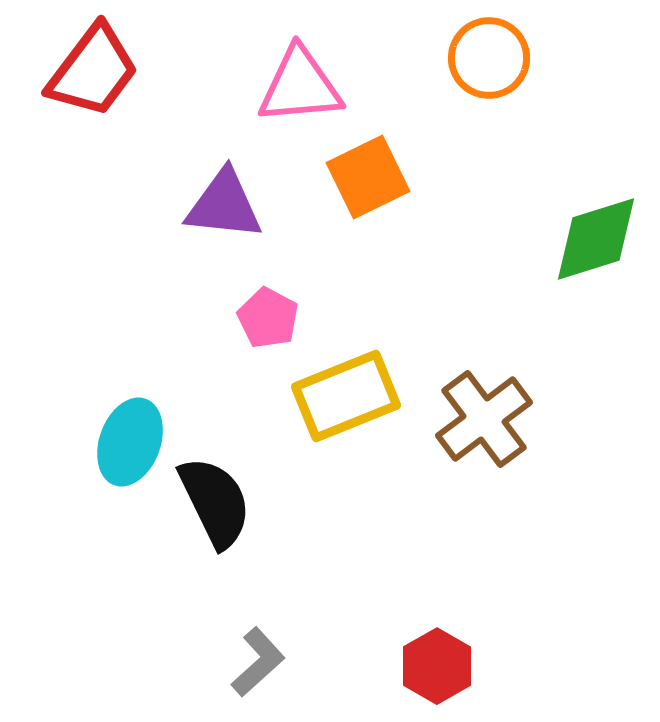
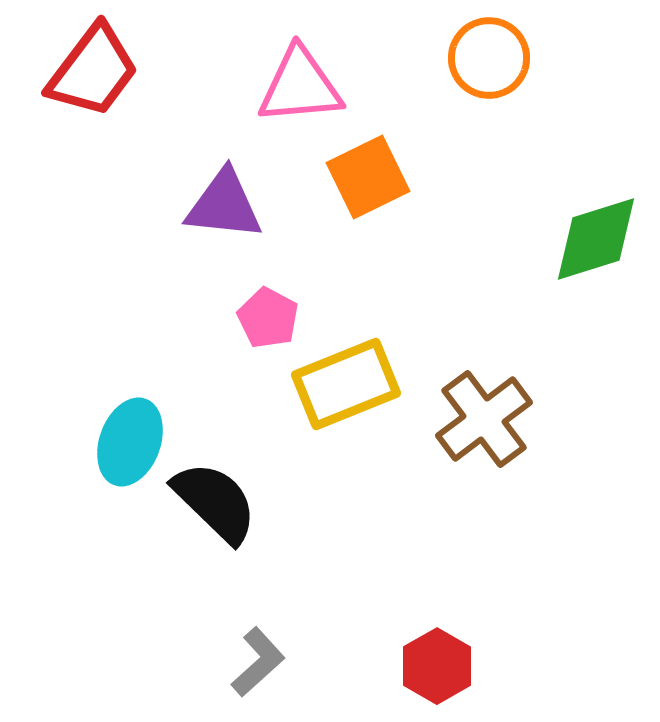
yellow rectangle: moved 12 px up
black semicircle: rotated 20 degrees counterclockwise
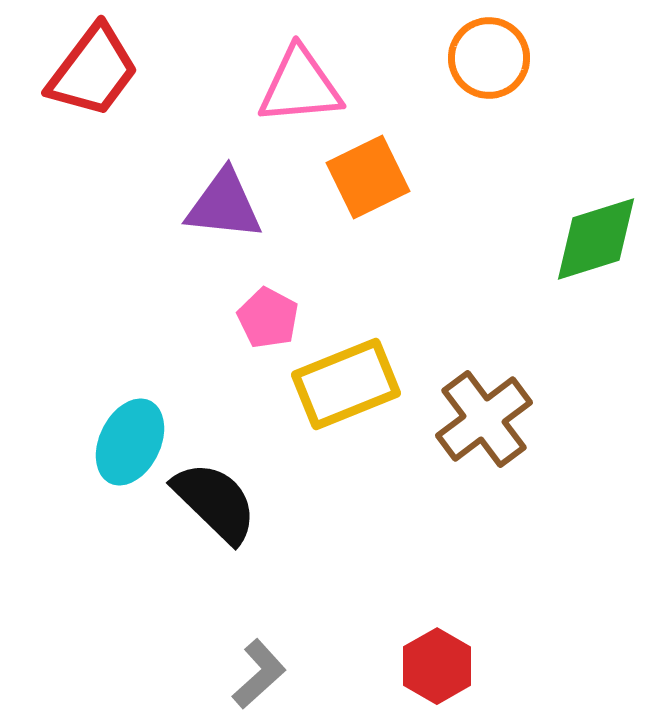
cyan ellipse: rotated 6 degrees clockwise
gray L-shape: moved 1 px right, 12 px down
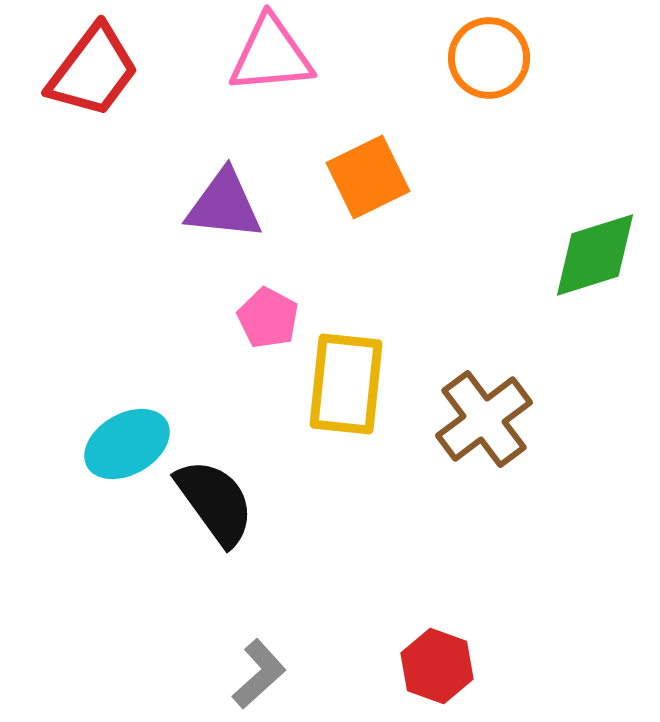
pink triangle: moved 29 px left, 31 px up
green diamond: moved 1 px left, 16 px down
yellow rectangle: rotated 62 degrees counterclockwise
cyan ellipse: moved 3 px left, 2 px down; rotated 34 degrees clockwise
black semicircle: rotated 10 degrees clockwise
red hexagon: rotated 10 degrees counterclockwise
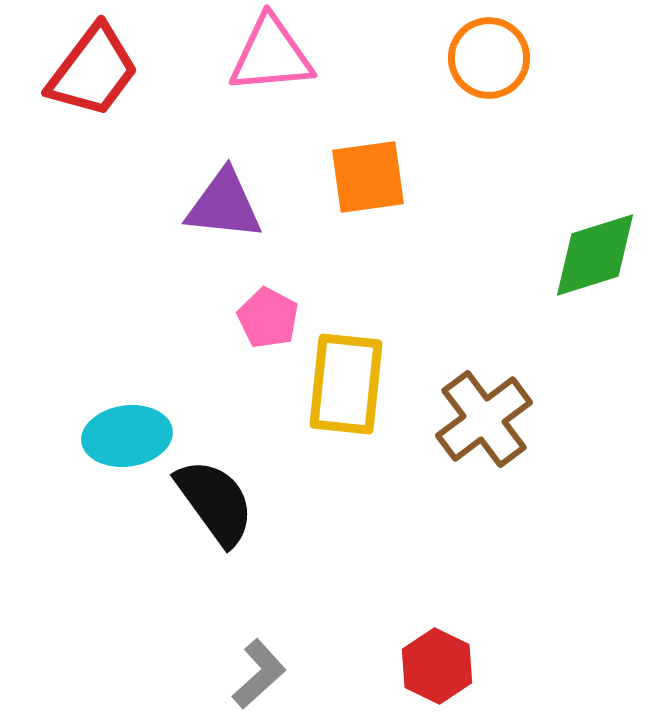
orange square: rotated 18 degrees clockwise
cyan ellipse: moved 8 px up; rotated 22 degrees clockwise
red hexagon: rotated 6 degrees clockwise
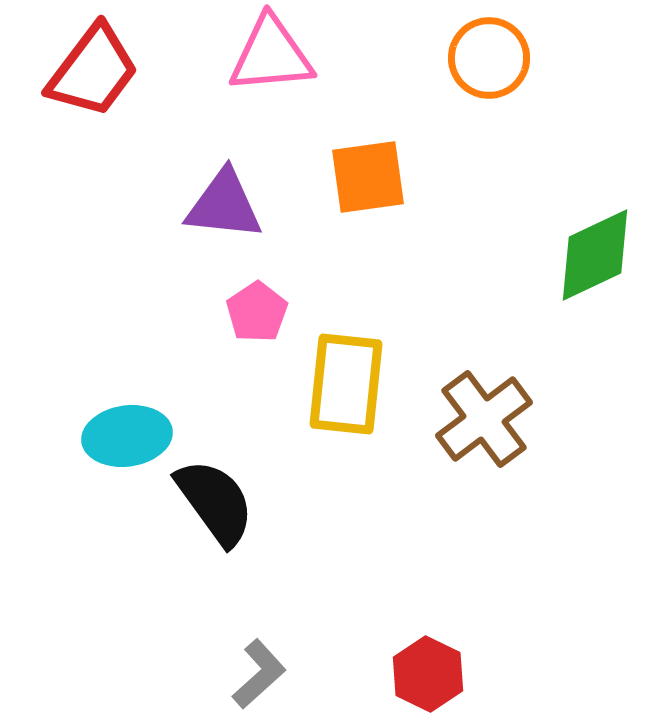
green diamond: rotated 8 degrees counterclockwise
pink pentagon: moved 11 px left, 6 px up; rotated 10 degrees clockwise
red hexagon: moved 9 px left, 8 px down
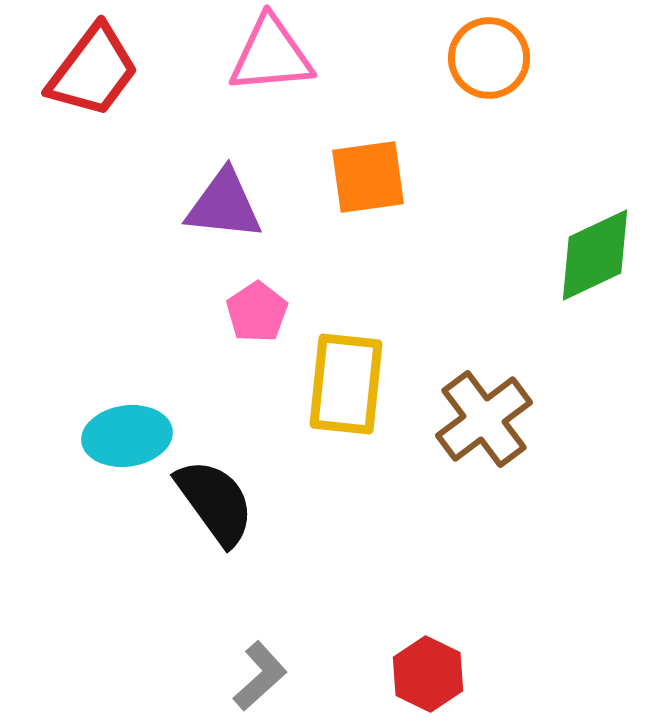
gray L-shape: moved 1 px right, 2 px down
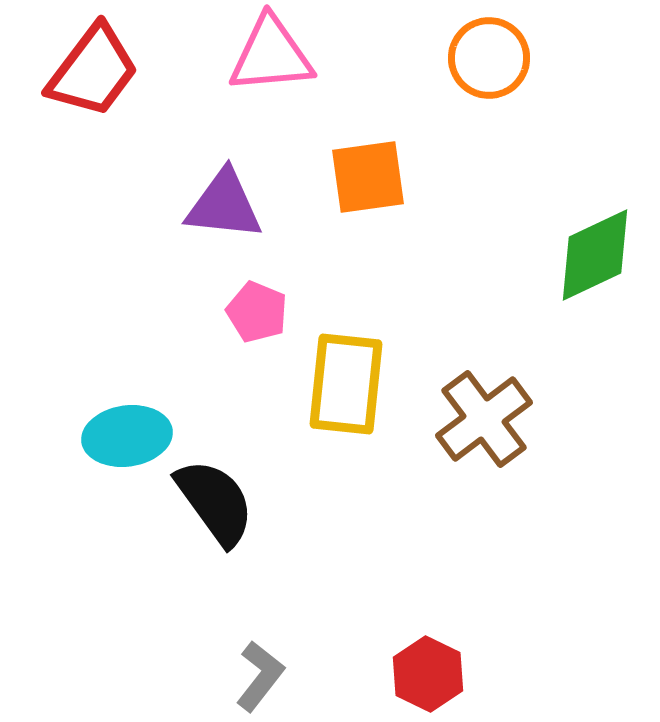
pink pentagon: rotated 16 degrees counterclockwise
gray L-shape: rotated 10 degrees counterclockwise
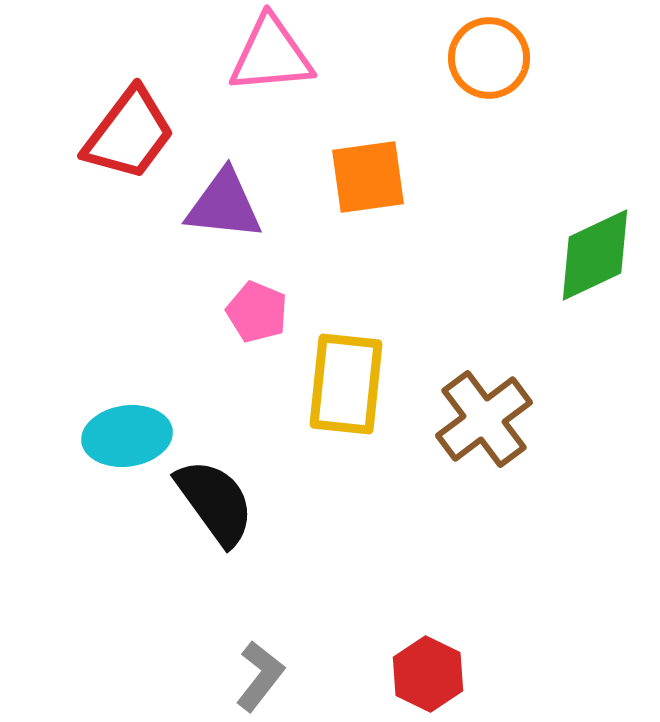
red trapezoid: moved 36 px right, 63 px down
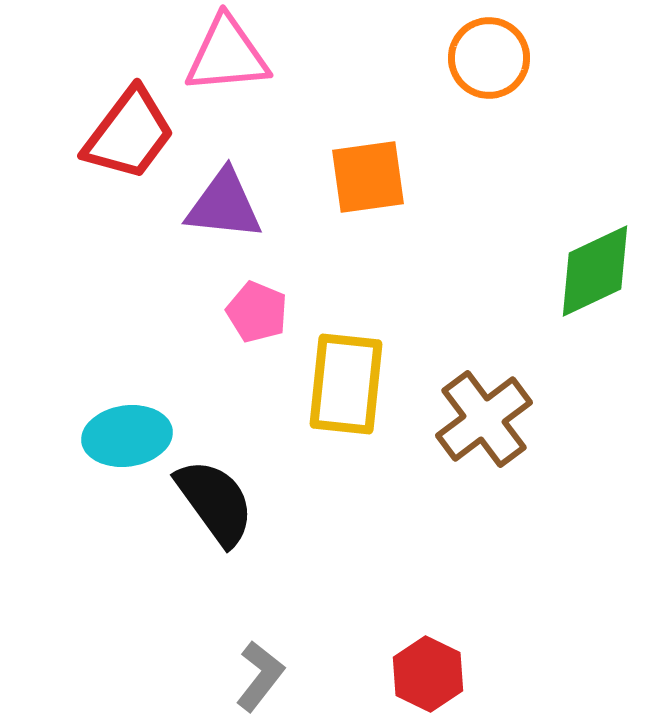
pink triangle: moved 44 px left
green diamond: moved 16 px down
